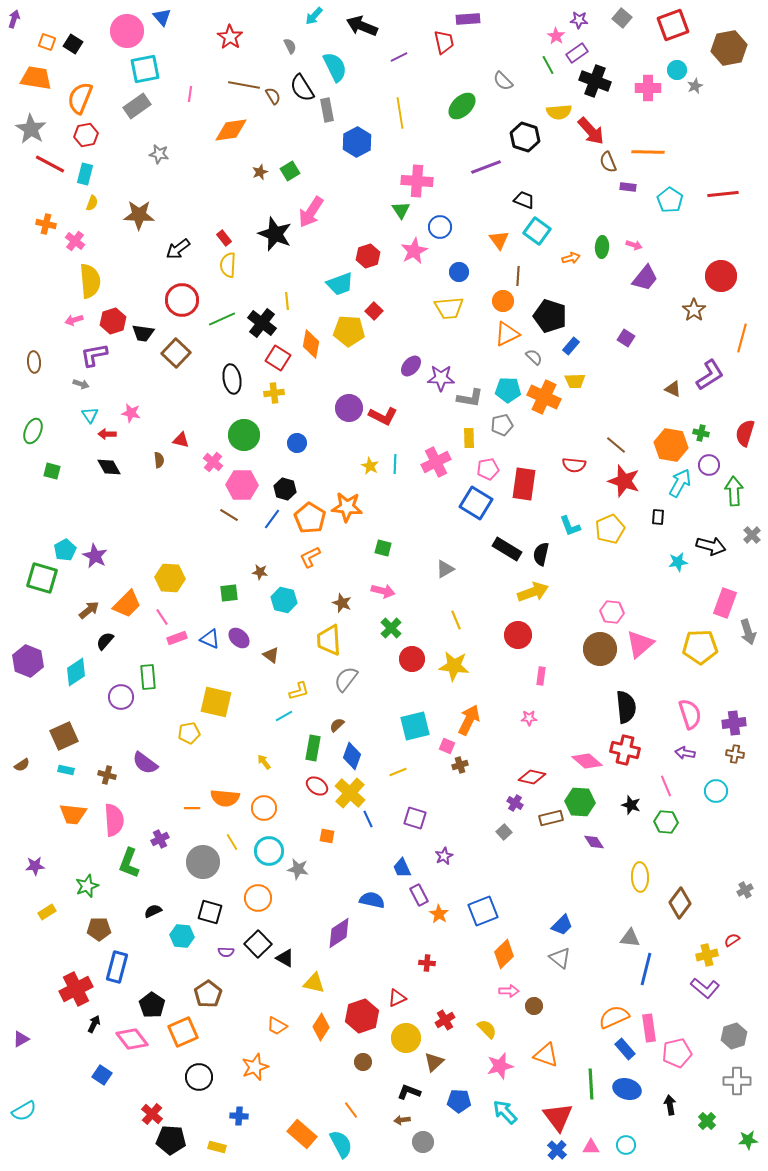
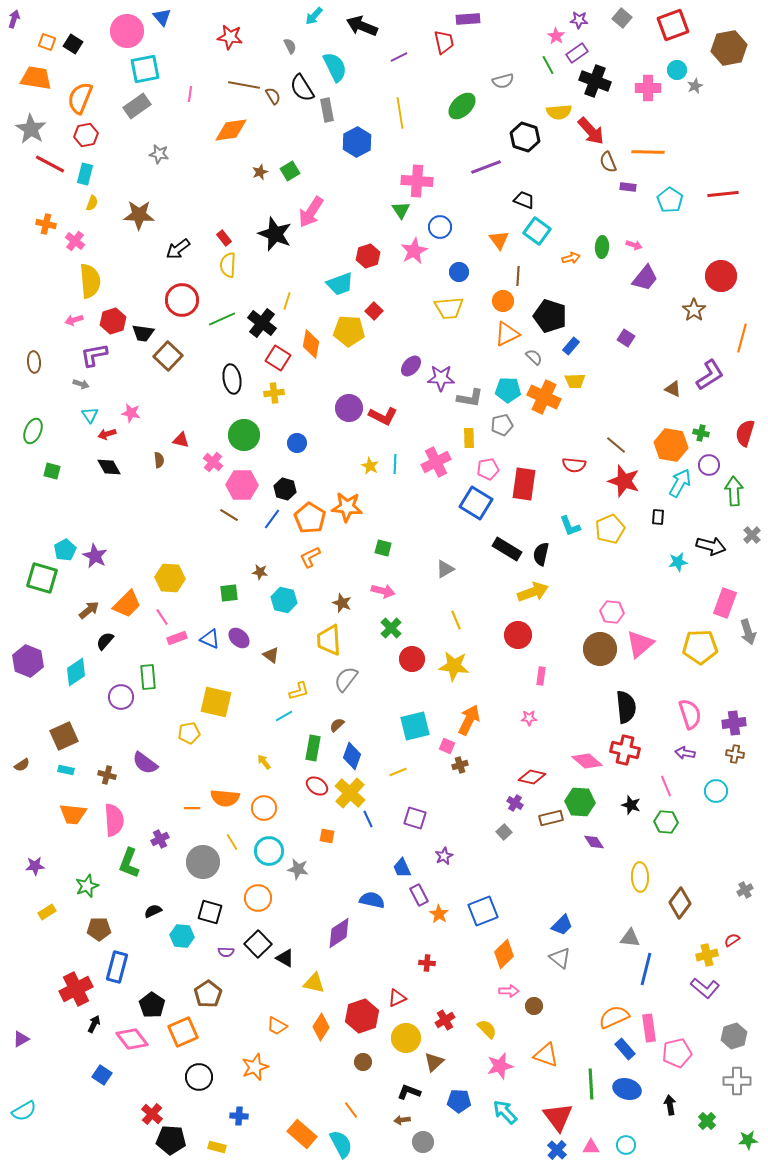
red star at (230, 37): rotated 25 degrees counterclockwise
gray semicircle at (503, 81): rotated 60 degrees counterclockwise
yellow line at (287, 301): rotated 24 degrees clockwise
brown square at (176, 353): moved 8 px left, 3 px down
red arrow at (107, 434): rotated 18 degrees counterclockwise
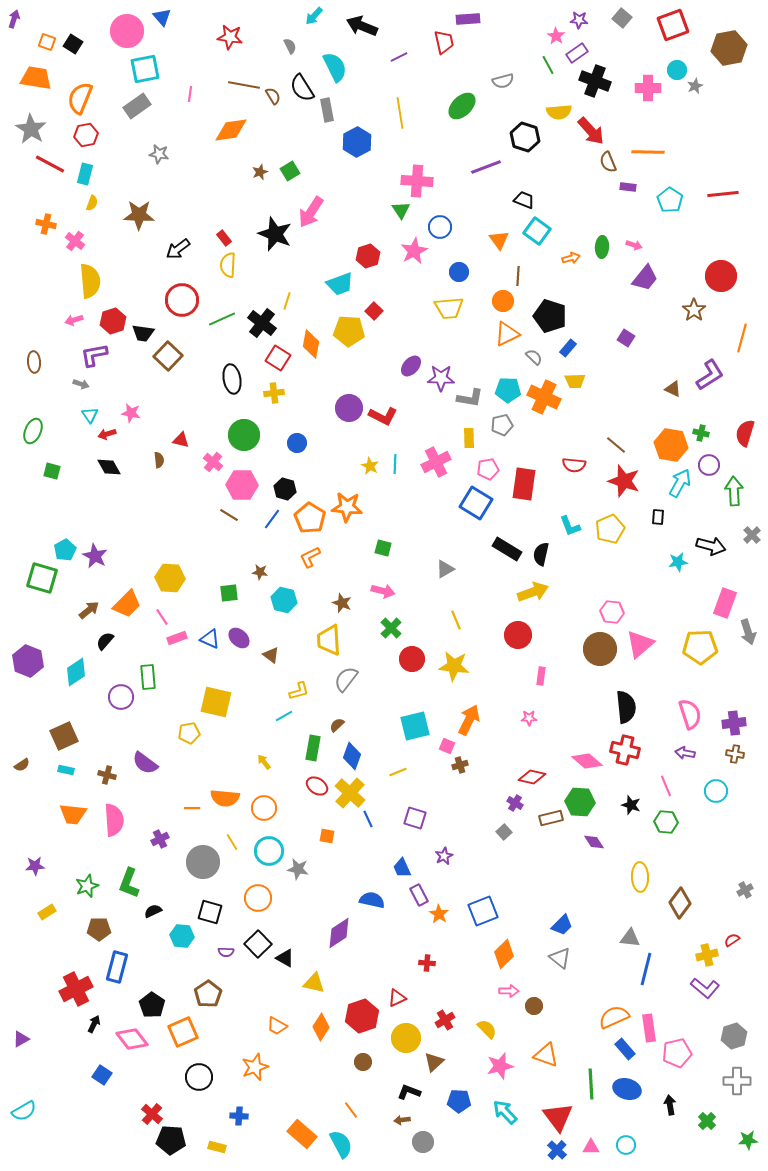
blue rectangle at (571, 346): moved 3 px left, 2 px down
green L-shape at (129, 863): moved 20 px down
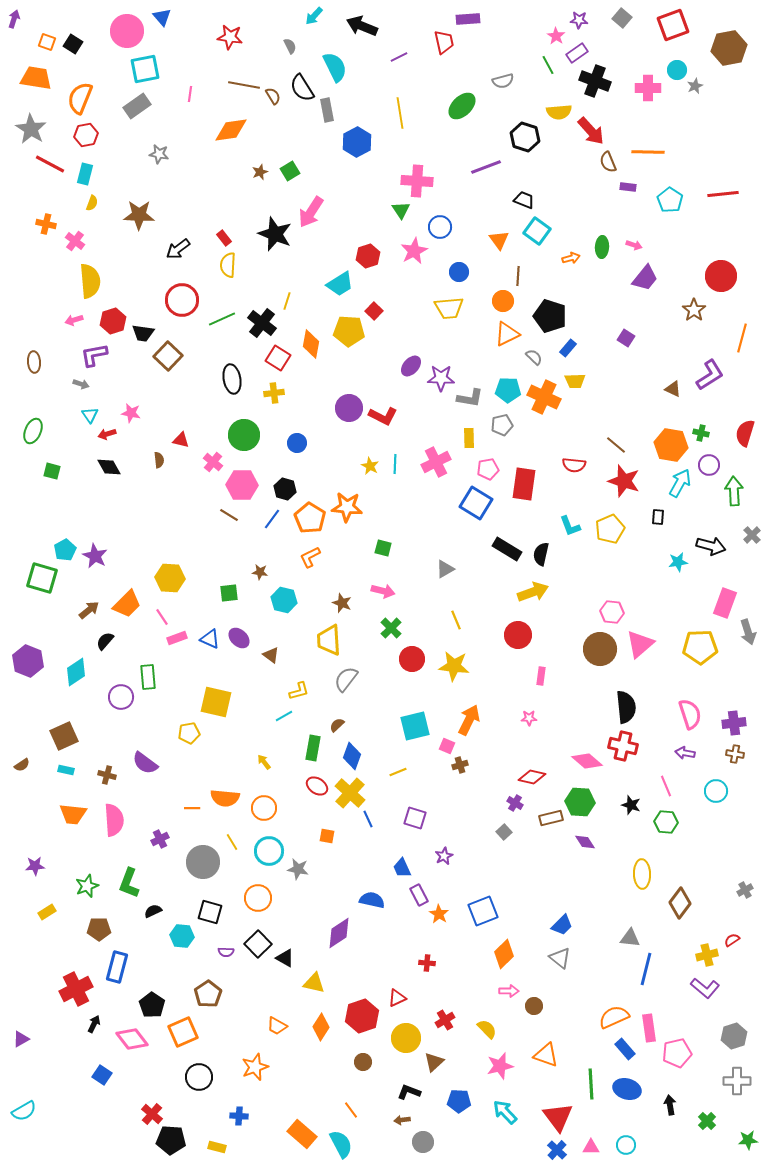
cyan trapezoid at (340, 284): rotated 12 degrees counterclockwise
red cross at (625, 750): moved 2 px left, 4 px up
purple diamond at (594, 842): moved 9 px left
yellow ellipse at (640, 877): moved 2 px right, 3 px up
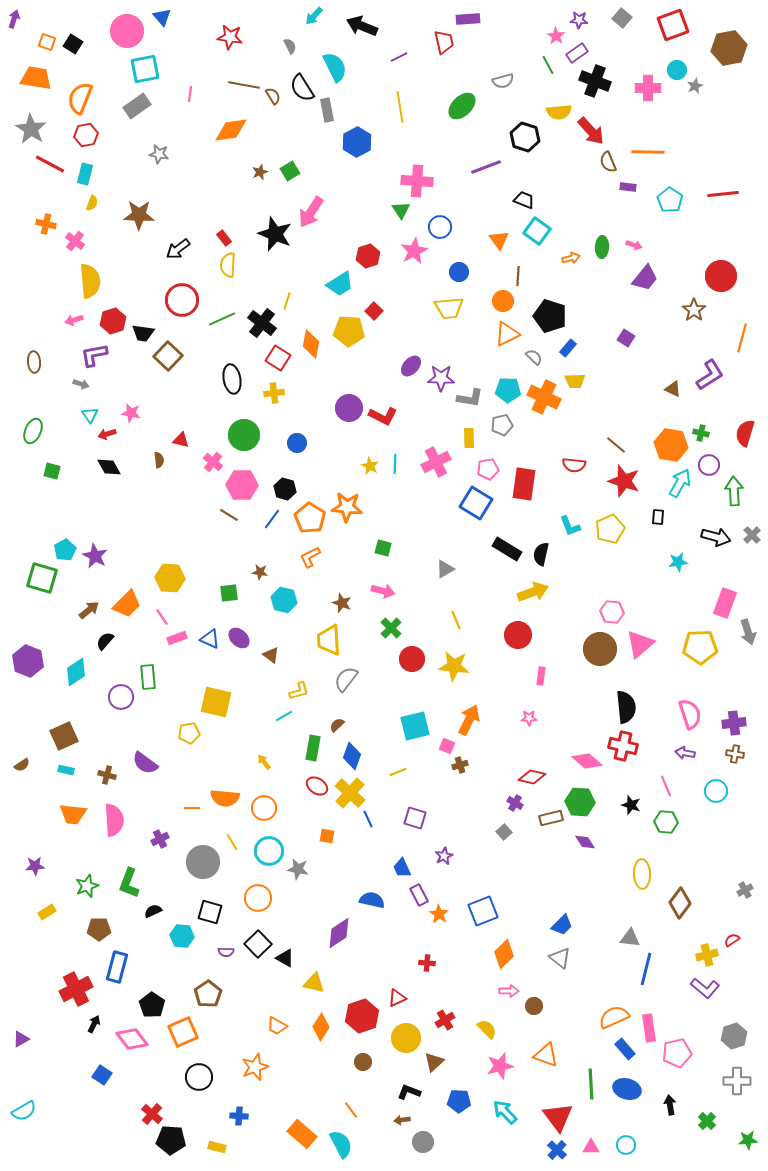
yellow line at (400, 113): moved 6 px up
black arrow at (711, 546): moved 5 px right, 9 px up
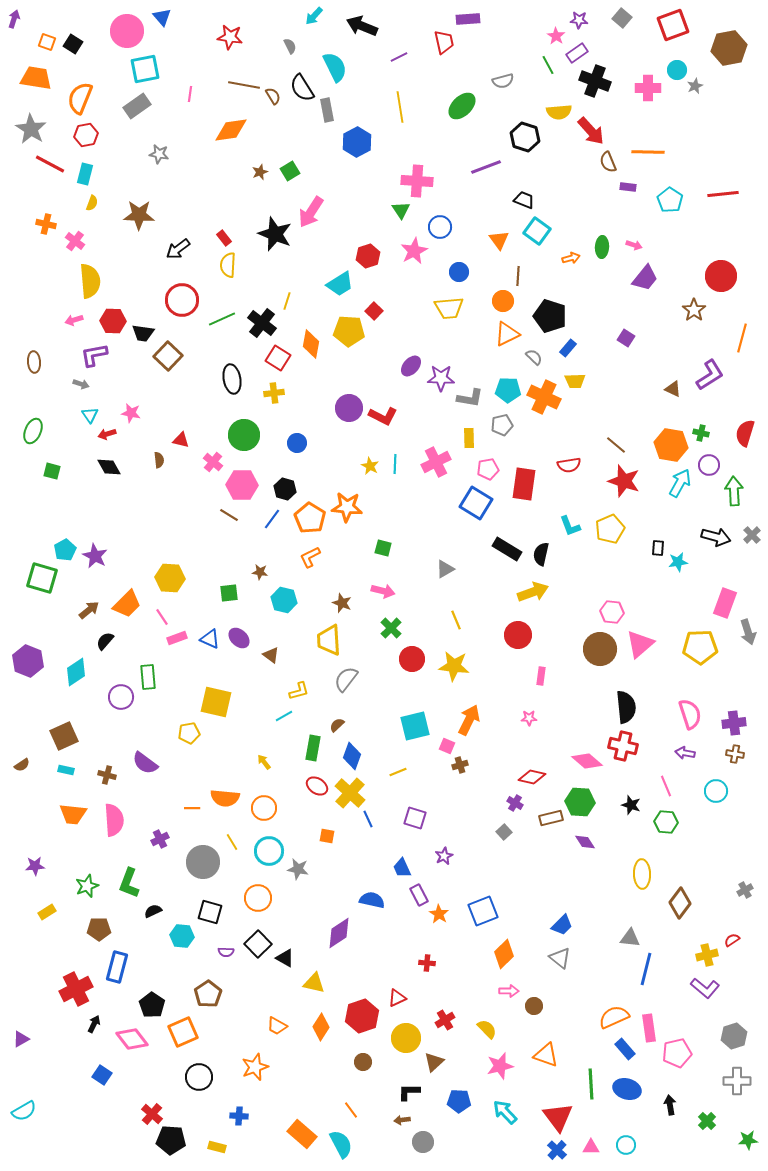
red hexagon at (113, 321): rotated 20 degrees clockwise
red semicircle at (574, 465): moved 5 px left; rotated 15 degrees counterclockwise
black rectangle at (658, 517): moved 31 px down
black L-shape at (409, 1092): rotated 20 degrees counterclockwise
